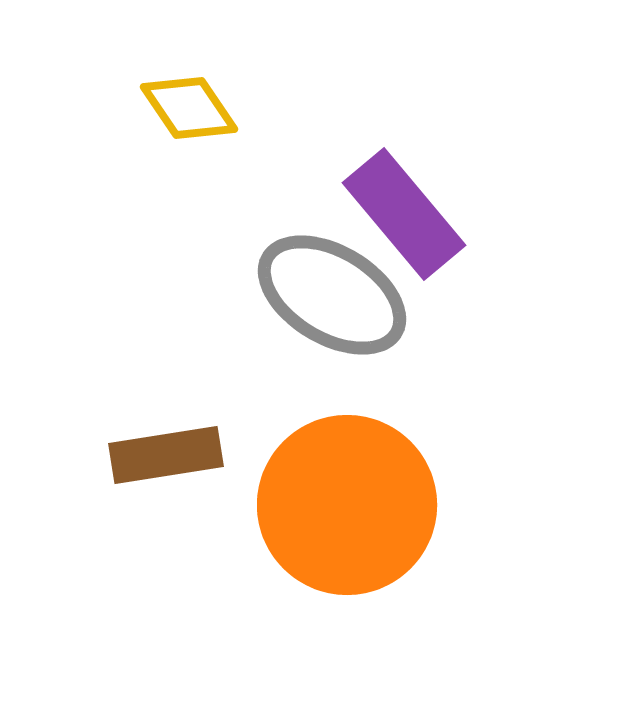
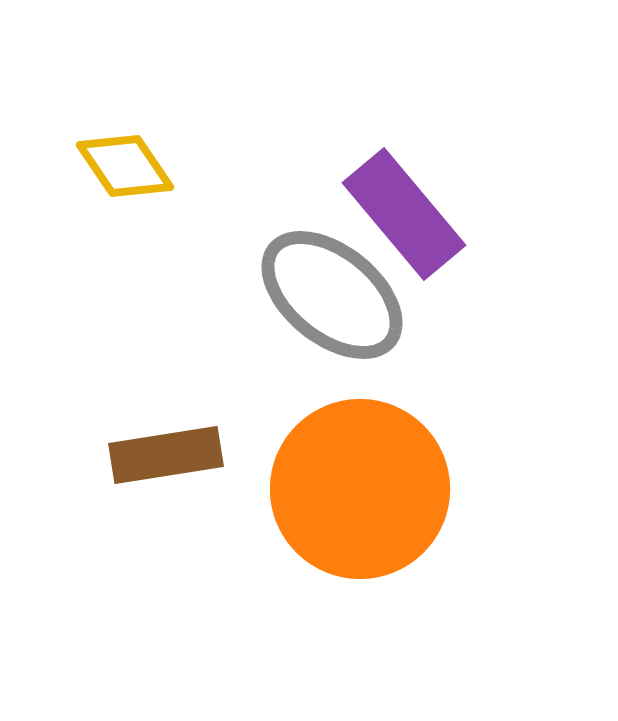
yellow diamond: moved 64 px left, 58 px down
gray ellipse: rotated 8 degrees clockwise
orange circle: moved 13 px right, 16 px up
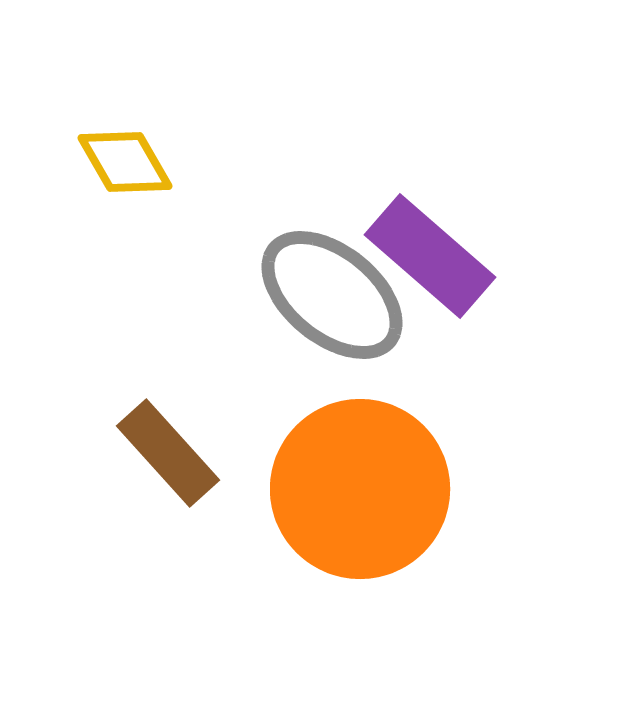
yellow diamond: moved 4 px up; rotated 4 degrees clockwise
purple rectangle: moved 26 px right, 42 px down; rotated 9 degrees counterclockwise
brown rectangle: moved 2 px right, 2 px up; rotated 57 degrees clockwise
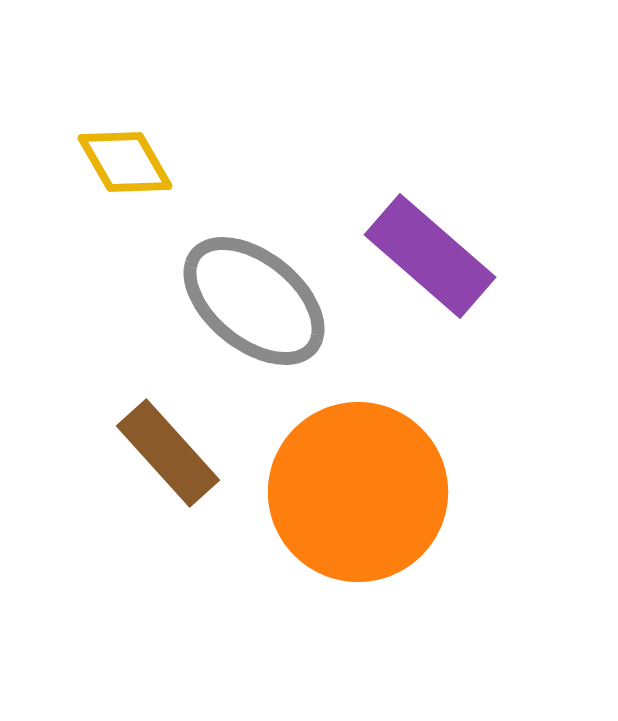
gray ellipse: moved 78 px left, 6 px down
orange circle: moved 2 px left, 3 px down
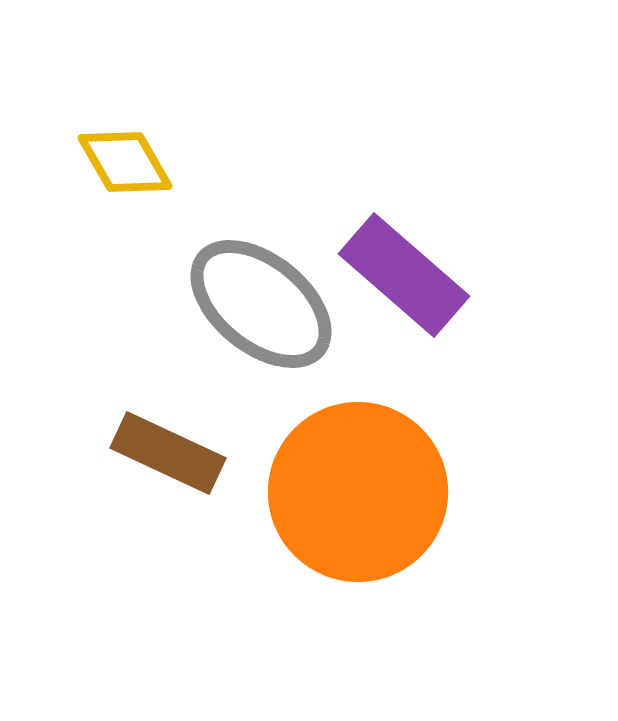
purple rectangle: moved 26 px left, 19 px down
gray ellipse: moved 7 px right, 3 px down
brown rectangle: rotated 23 degrees counterclockwise
